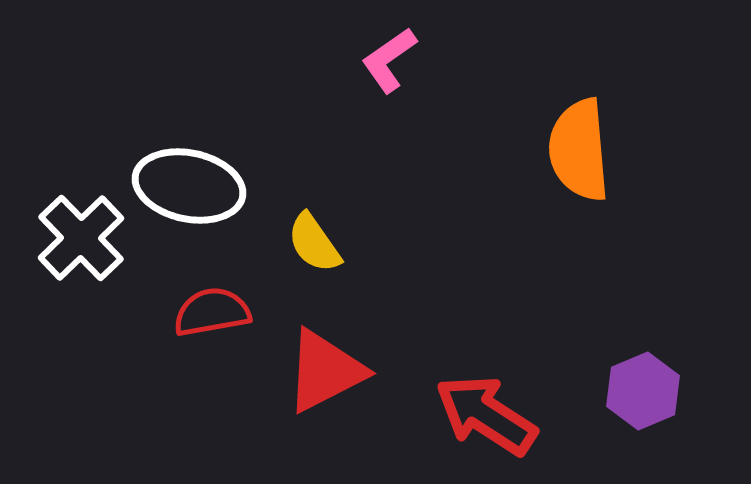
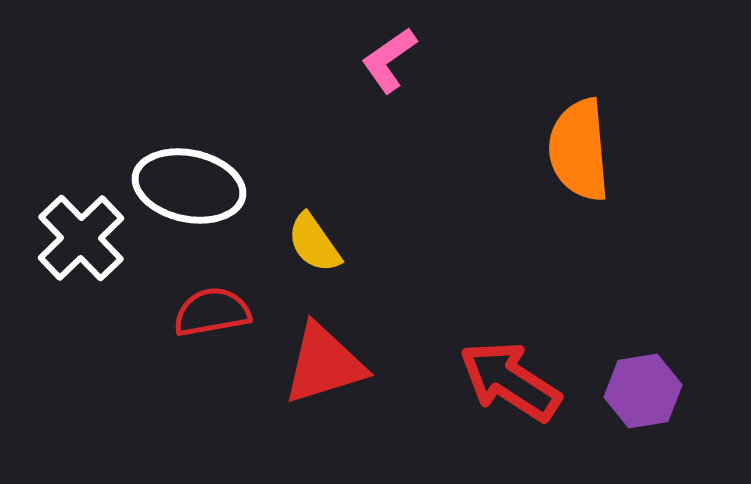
red triangle: moved 1 px left, 7 px up; rotated 10 degrees clockwise
purple hexagon: rotated 14 degrees clockwise
red arrow: moved 24 px right, 34 px up
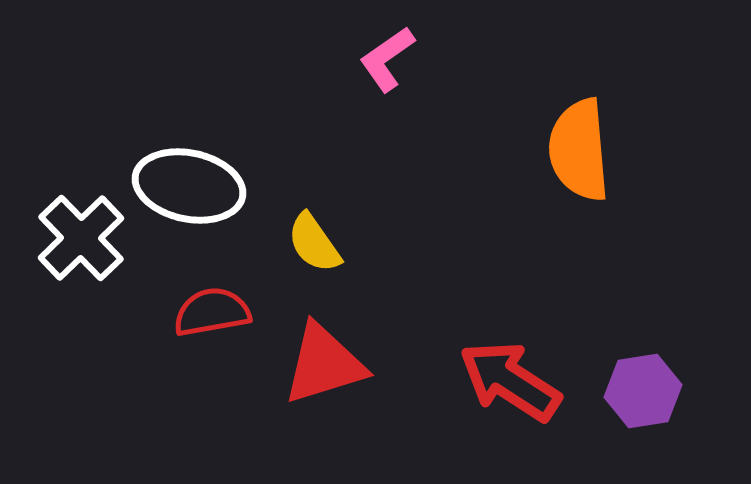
pink L-shape: moved 2 px left, 1 px up
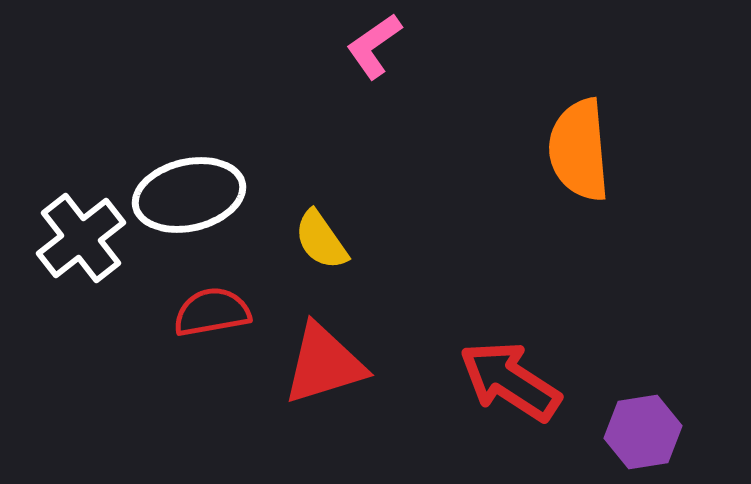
pink L-shape: moved 13 px left, 13 px up
white ellipse: moved 9 px down; rotated 25 degrees counterclockwise
white cross: rotated 6 degrees clockwise
yellow semicircle: moved 7 px right, 3 px up
purple hexagon: moved 41 px down
